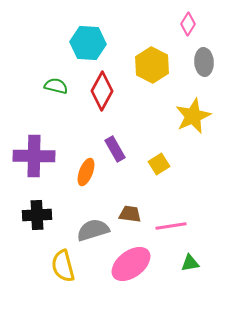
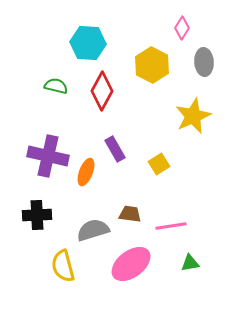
pink diamond: moved 6 px left, 4 px down
purple cross: moved 14 px right; rotated 12 degrees clockwise
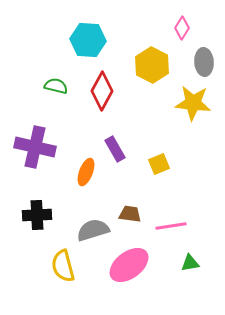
cyan hexagon: moved 3 px up
yellow star: moved 13 px up; rotated 30 degrees clockwise
purple cross: moved 13 px left, 9 px up
yellow square: rotated 10 degrees clockwise
pink ellipse: moved 2 px left, 1 px down
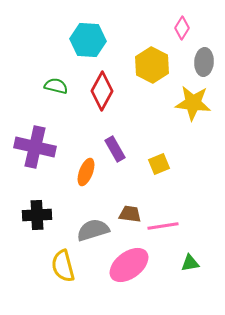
gray ellipse: rotated 8 degrees clockwise
pink line: moved 8 px left
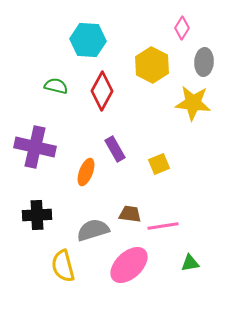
pink ellipse: rotated 6 degrees counterclockwise
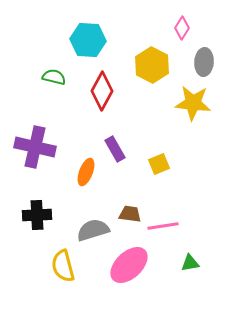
green semicircle: moved 2 px left, 9 px up
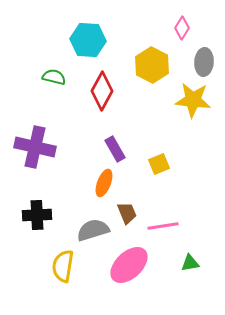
yellow star: moved 3 px up
orange ellipse: moved 18 px right, 11 px down
brown trapezoid: moved 3 px left, 1 px up; rotated 60 degrees clockwise
yellow semicircle: rotated 24 degrees clockwise
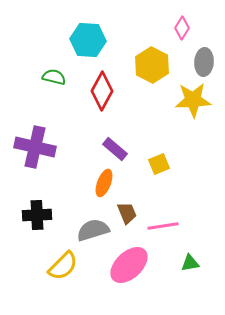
yellow star: rotated 9 degrees counterclockwise
purple rectangle: rotated 20 degrees counterclockwise
yellow semicircle: rotated 144 degrees counterclockwise
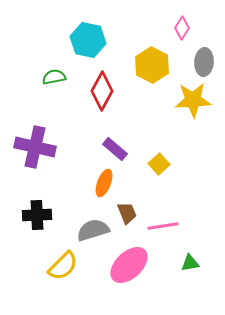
cyan hexagon: rotated 8 degrees clockwise
green semicircle: rotated 25 degrees counterclockwise
yellow square: rotated 20 degrees counterclockwise
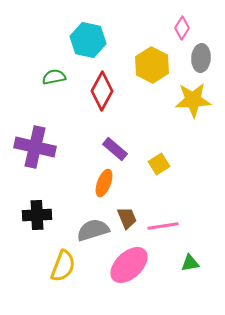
gray ellipse: moved 3 px left, 4 px up
yellow square: rotated 10 degrees clockwise
brown trapezoid: moved 5 px down
yellow semicircle: rotated 24 degrees counterclockwise
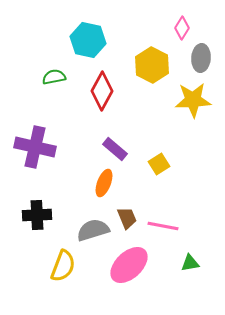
pink line: rotated 20 degrees clockwise
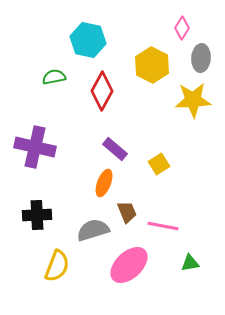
brown trapezoid: moved 6 px up
yellow semicircle: moved 6 px left
